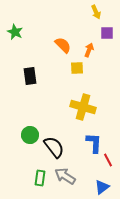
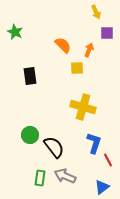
blue L-shape: rotated 15 degrees clockwise
gray arrow: rotated 10 degrees counterclockwise
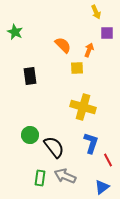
blue L-shape: moved 3 px left
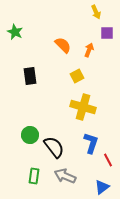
yellow square: moved 8 px down; rotated 24 degrees counterclockwise
green rectangle: moved 6 px left, 2 px up
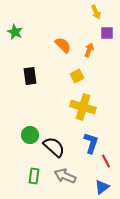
black semicircle: rotated 10 degrees counterclockwise
red line: moved 2 px left, 1 px down
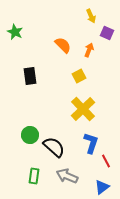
yellow arrow: moved 5 px left, 4 px down
purple square: rotated 24 degrees clockwise
yellow square: moved 2 px right
yellow cross: moved 2 px down; rotated 30 degrees clockwise
gray arrow: moved 2 px right
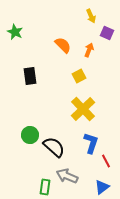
green rectangle: moved 11 px right, 11 px down
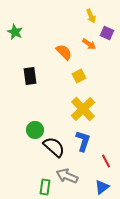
orange semicircle: moved 1 px right, 7 px down
orange arrow: moved 6 px up; rotated 104 degrees clockwise
green circle: moved 5 px right, 5 px up
blue L-shape: moved 8 px left, 2 px up
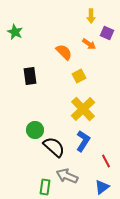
yellow arrow: rotated 24 degrees clockwise
blue L-shape: rotated 15 degrees clockwise
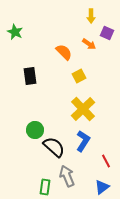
gray arrow: rotated 45 degrees clockwise
